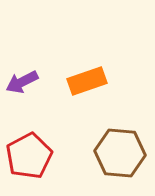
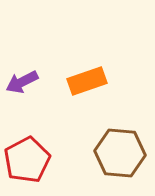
red pentagon: moved 2 px left, 4 px down
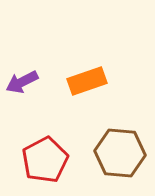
red pentagon: moved 18 px right
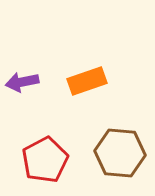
purple arrow: rotated 16 degrees clockwise
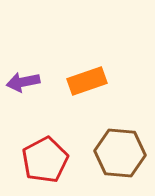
purple arrow: moved 1 px right
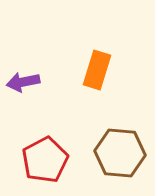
orange rectangle: moved 10 px right, 11 px up; rotated 54 degrees counterclockwise
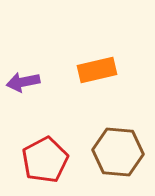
orange rectangle: rotated 60 degrees clockwise
brown hexagon: moved 2 px left, 1 px up
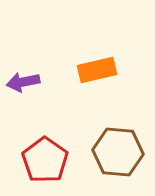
red pentagon: rotated 9 degrees counterclockwise
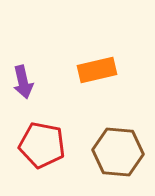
purple arrow: rotated 92 degrees counterclockwise
red pentagon: moved 3 px left, 15 px up; rotated 24 degrees counterclockwise
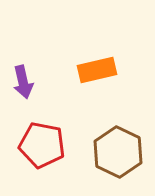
brown hexagon: rotated 21 degrees clockwise
